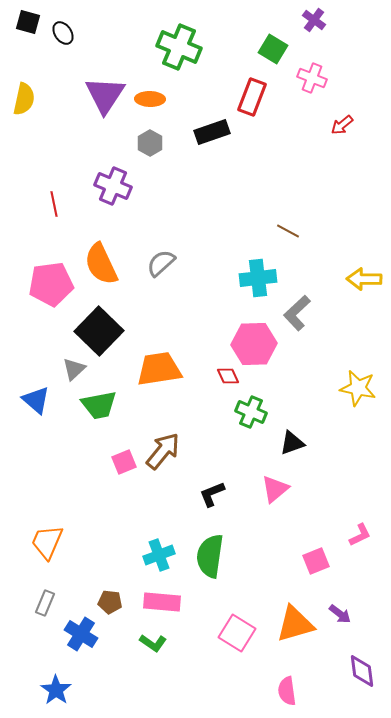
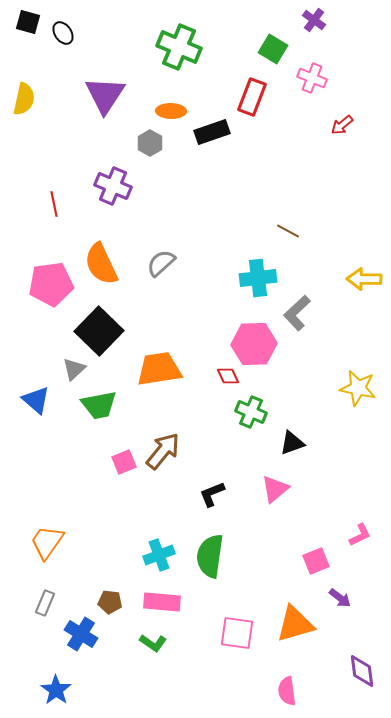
orange ellipse at (150, 99): moved 21 px right, 12 px down
orange trapezoid at (47, 542): rotated 12 degrees clockwise
purple arrow at (340, 614): moved 16 px up
pink square at (237, 633): rotated 24 degrees counterclockwise
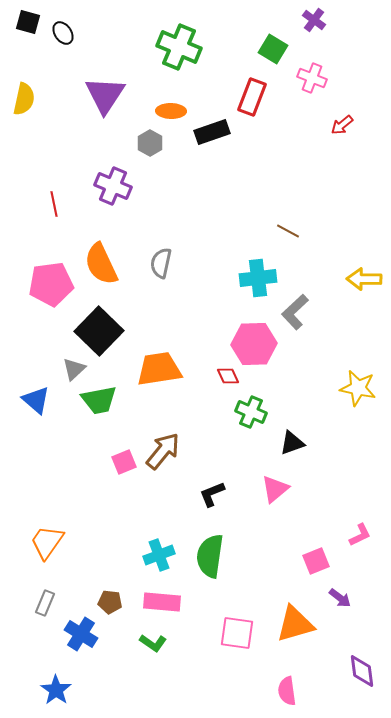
gray semicircle at (161, 263): rotated 36 degrees counterclockwise
gray L-shape at (297, 313): moved 2 px left, 1 px up
green trapezoid at (99, 405): moved 5 px up
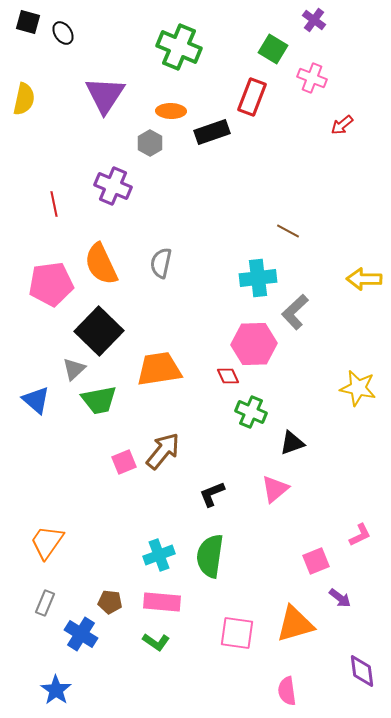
green L-shape at (153, 643): moved 3 px right, 1 px up
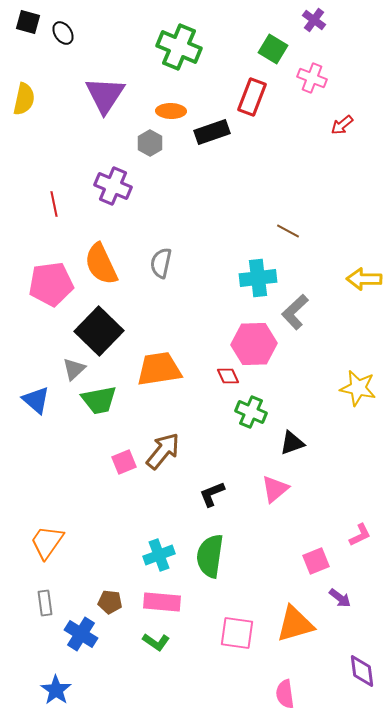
gray rectangle at (45, 603): rotated 30 degrees counterclockwise
pink semicircle at (287, 691): moved 2 px left, 3 px down
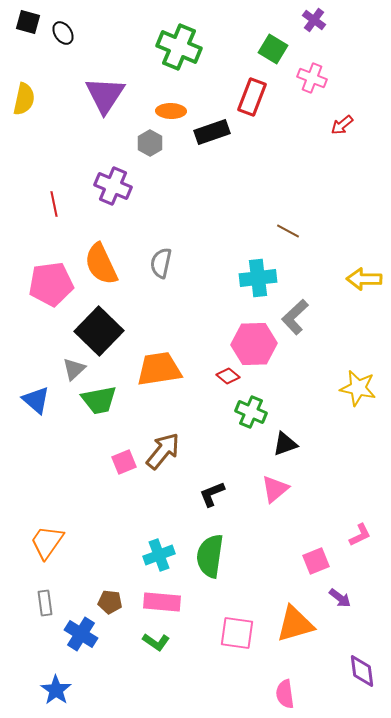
gray L-shape at (295, 312): moved 5 px down
red diamond at (228, 376): rotated 25 degrees counterclockwise
black triangle at (292, 443): moved 7 px left, 1 px down
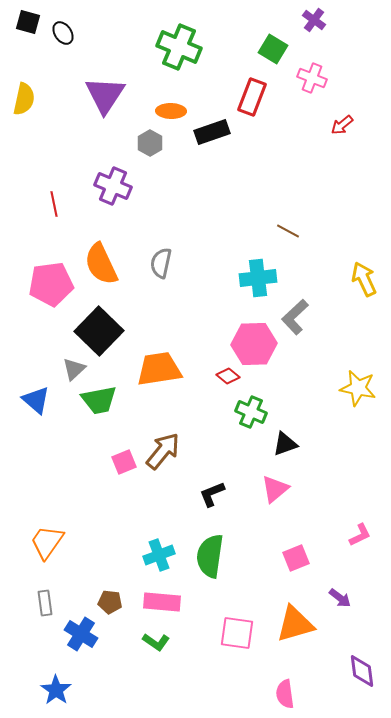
yellow arrow at (364, 279): rotated 64 degrees clockwise
pink square at (316, 561): moved 20 px left, 3 px up
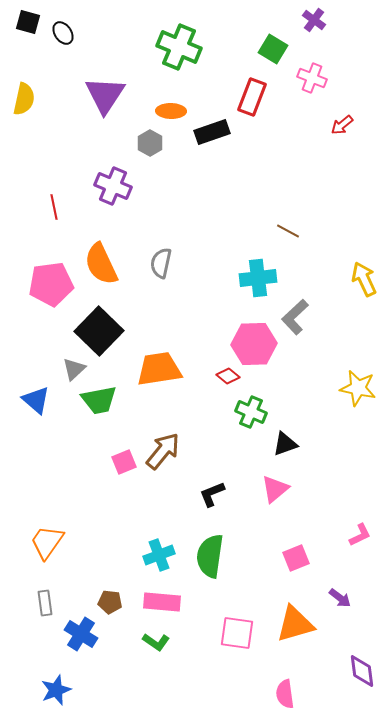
red line at (54, 204): moved 3 px down
blue star at (56, 690): rotated 16 degrees clockwise
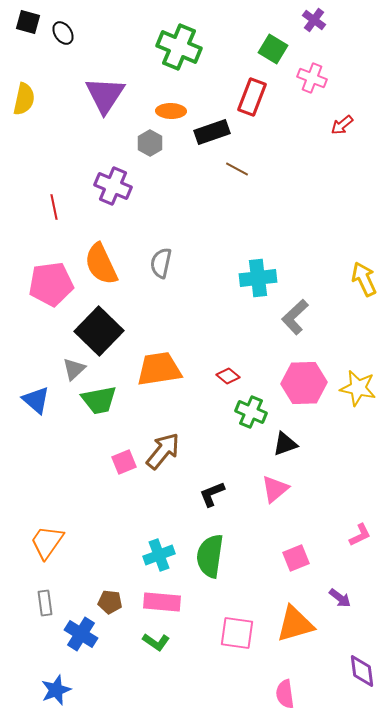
brown line at (288, 231): moved 51 px left, 62 px up
pink hexagon at (254, 344): moved 50 px right, 39 px down
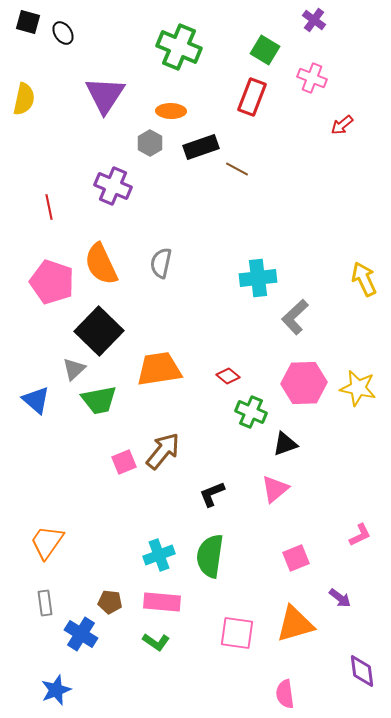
green square at (273, 49): moved 8 px left, 1 px down
black rectangle at (212, 132): moved 11 px left, 15 px down
red line at (54, 207): moved 5 px left
pink pentagon at (51, 284): moved 1 px right, 2 px up; rotated 27 degrees clockwise
